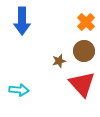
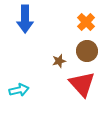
blue arrow: moved 3 px right, 2 px up
brown circle: moved 3 px right
cyan arrow: rotated 18 degrees counterclockwise
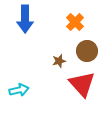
orange cross: moved 11 px left
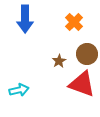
orange cross: moved 1 px left
brown circle: moved 3 px down
brown star: rotated 16 degrees counterclockwise
red triangle: rotated 28 degrees counterclockwise
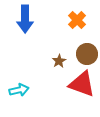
orange cross: moved 3 px right, 2 px up
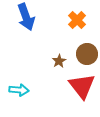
blue arrow: moved 1 px right, 2 px up; rotated 20 degrees counterclockwise
red triangle: moved 2 px down; rotated 32 degrees clockwise
cyan arrow: rotated 18 degrees clockwise
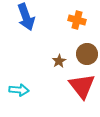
orange cross: rotated 30 degrees counterclockwise
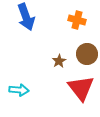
red triangle: moved 1 px left, 2 px down
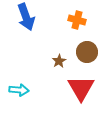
brown circle: moved 2 px up
red triangle: rotated 8 degrees clockwise
